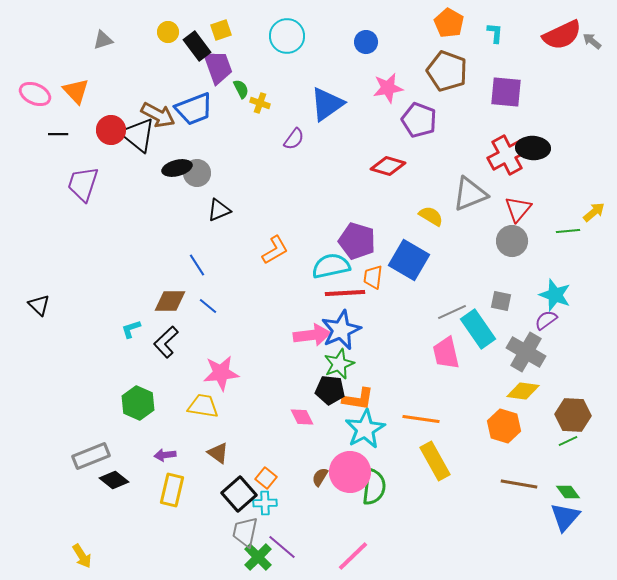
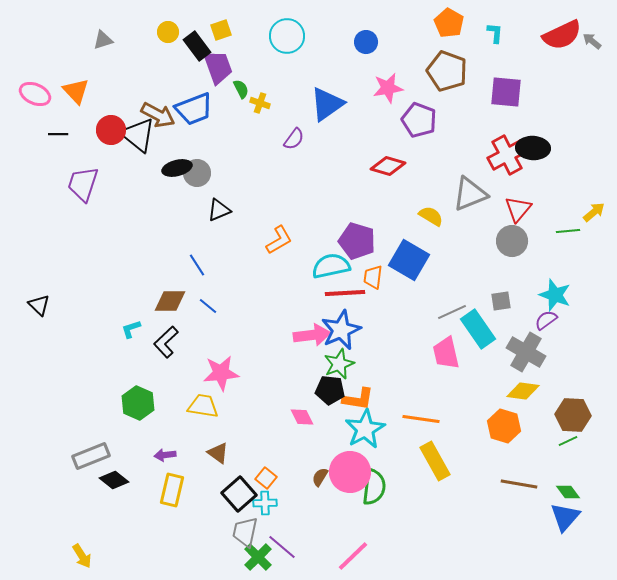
orange L-shape at (275, 250): moved 4 px right, 10 px up
gray square at (501, 301): rotated 20 degrees counterclockwise
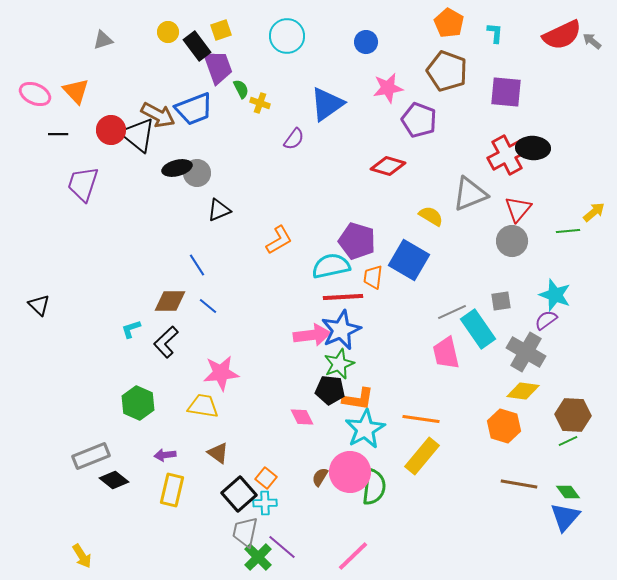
red line at (345, 293): moved 2 px left, 4 px down
yellow rectangle at (435, 461): moved 13 px left, 5 px up; rotated 69 degrees clockwise
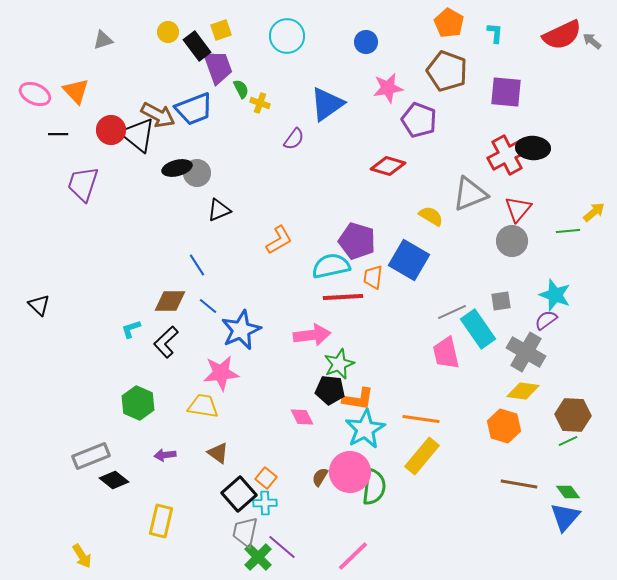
blue star at (341, 330): moved 100 px left
yellow rectangle at (172, 490): moved 11 px left, 31 px down
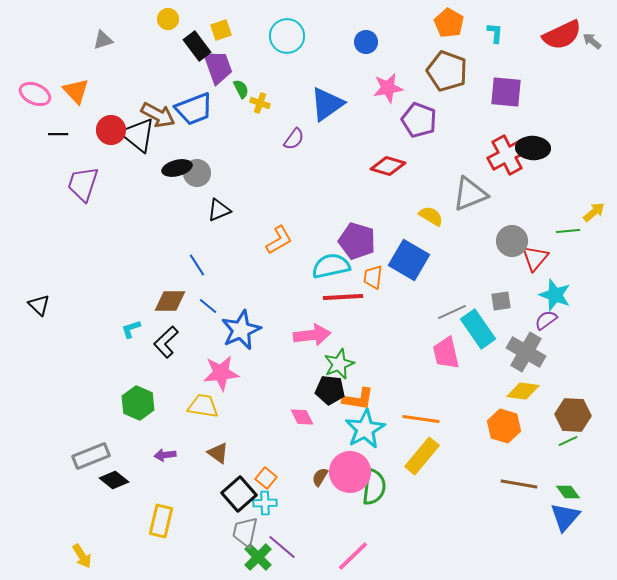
yellow circle at (168, 32): moved 13 px up
red triangle at (518, 209): moved 17 px right, 49 px down
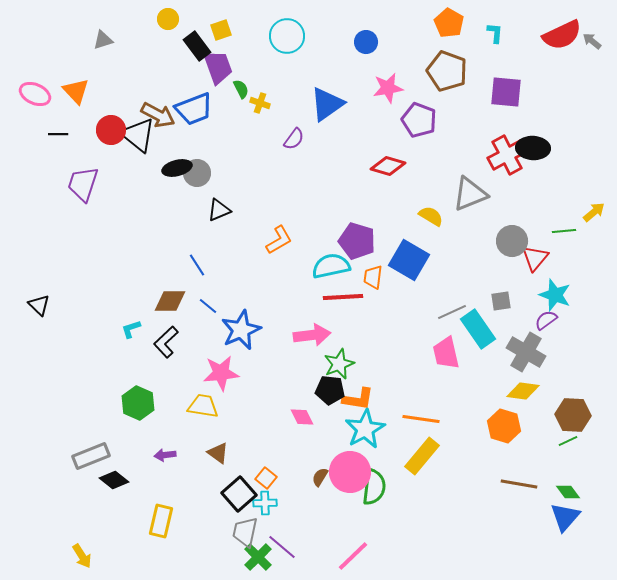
green line at (568, 231): moved 4 px left
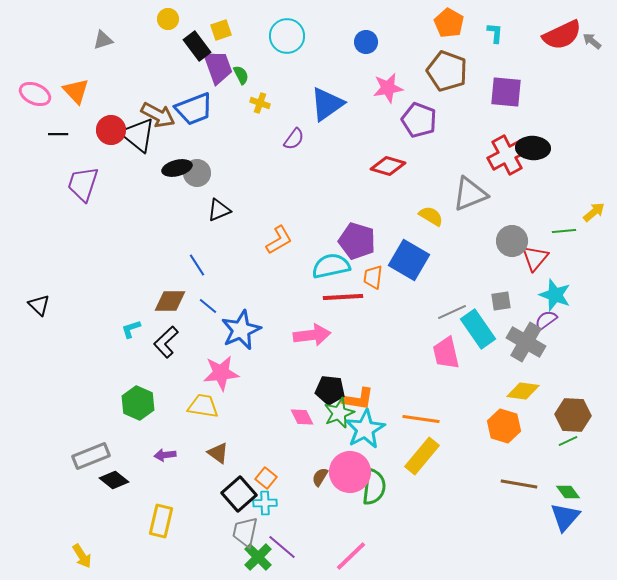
green semicircle at (241, 89): moved 14 px up
gray cross at (526, 352): moved 10 px up
green star at (339, 364): moved 49 px down
pink line at (353, 556): moved 2 px left
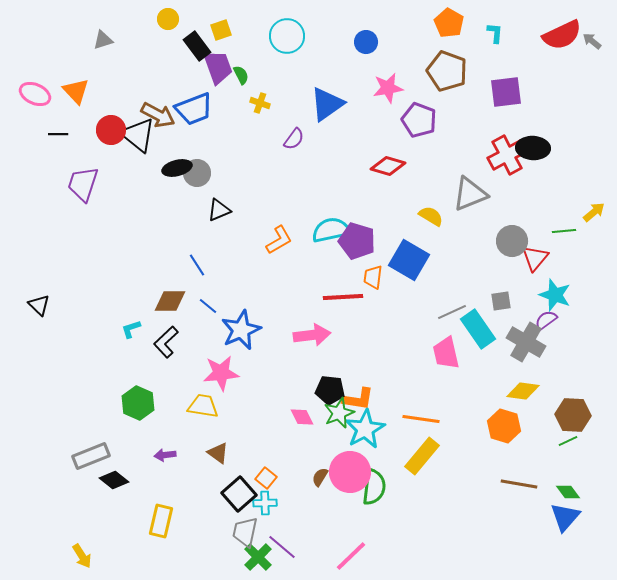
purple square at (506, 92): rotated 12 degrees counterclockwise
cyan semicircle at (331, 266): moved 36 px up
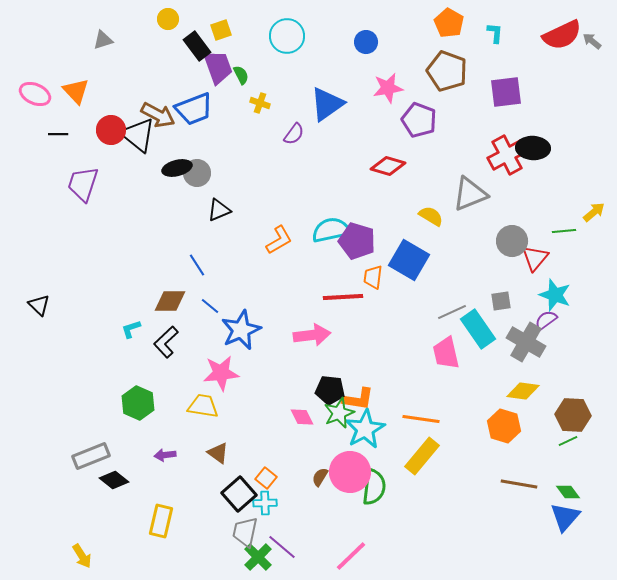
purple semicircle at (294, 139): moved 5 px up
blue line at (208, 306): moved 2 px right
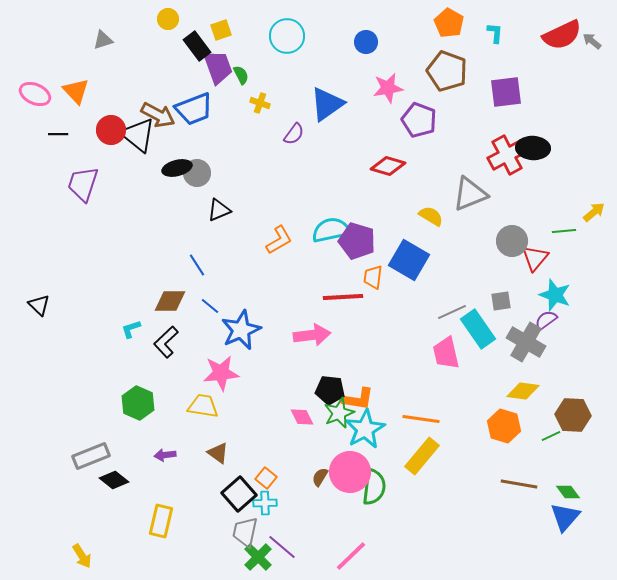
green line at (568, 441): moved 17 px left, 5 px up
